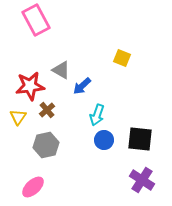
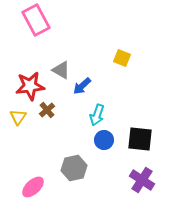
gray hexagon: moved 28 px right, 23 px down
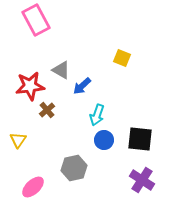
yellow triangle: moved 23 px down
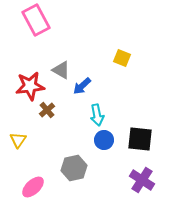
cyan arrow: rotated 30 degrees counterclockwise
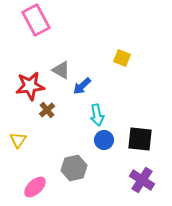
pink ellipse: moved 2 px right
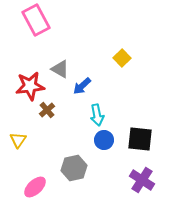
yellow square: rotated 24 degrees clockwise
gray triangle: moved 1 px left, 1 px up
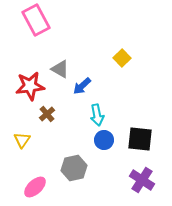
brown cross: moved 4 px down
yellow triangle: moved 4 px right
